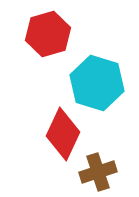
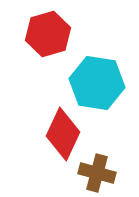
cyan hexagon: rotated 8 degrees counterclockwise
brown cross: moved 1 px left, 1 px down; rotated 33 degrees clockwise
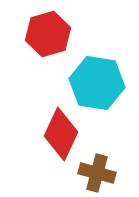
red diamond: moved 2 px left
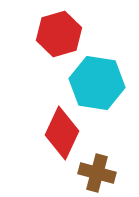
red hexagon: moved 11 px right
red diamond: moved 1 px right, 1 px up
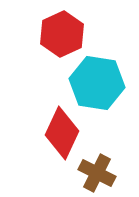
red hexagon: moved 3 px right; rotated 9 degrees counterclockwise
brown cross: rotated 12 degrees clockwise
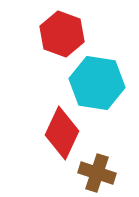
red hexagon: rotated 15 degrees counterclockwise
brown cross: rotated 9 degrees counterclockwise
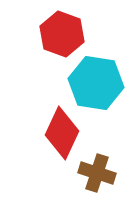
cyan hexagon: moved 1 px left
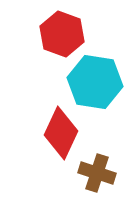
cyan hexagon: moved 1 px left, 1 px up
red diamond: moved 1 px left
